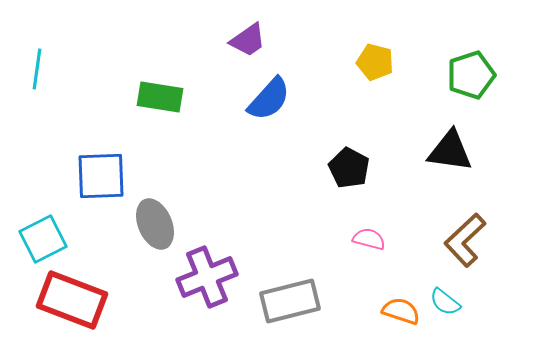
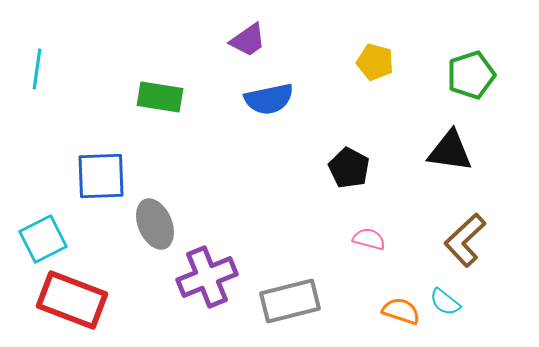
blue semicircle: rotated 36 degrees clockwise
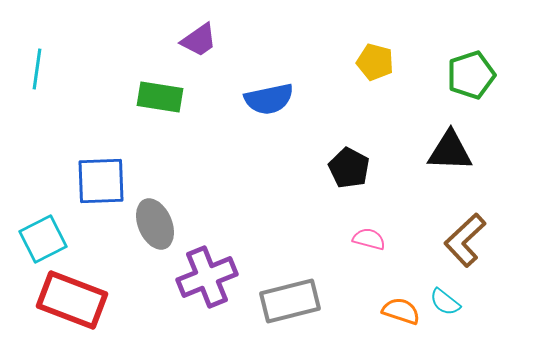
purple trapezoid: moved 49 px left
black triangle: rotated 6 degrees counterclockwise
blue square: moved 5 px down
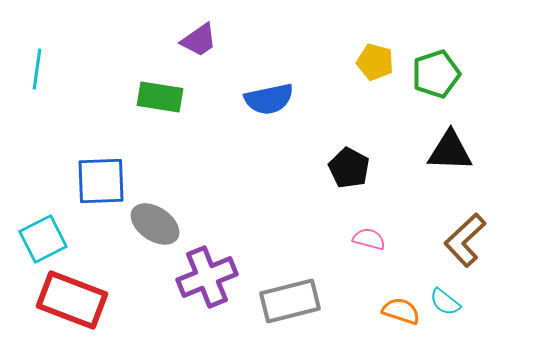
green pentagon: moved 35 px left, 1 px up
gray ellipse: rotated 33 degrees counterclockwise
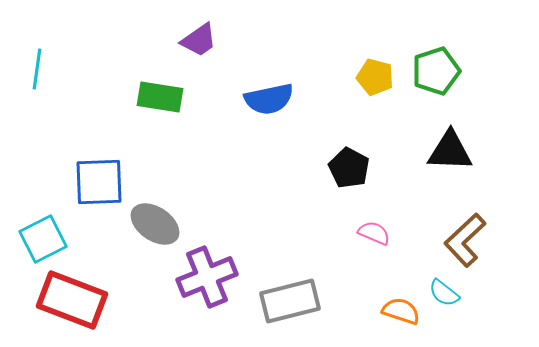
yellow pentagon: moved 15 px down
green pentagon: moved 3 px up
blue square: moved 2 px left, 1 px down
pink semicircle: moved 5 px right, 6 px up; rotated 8 degrees clockwise
cyan semicircle: moved 1 px left, 9 px up
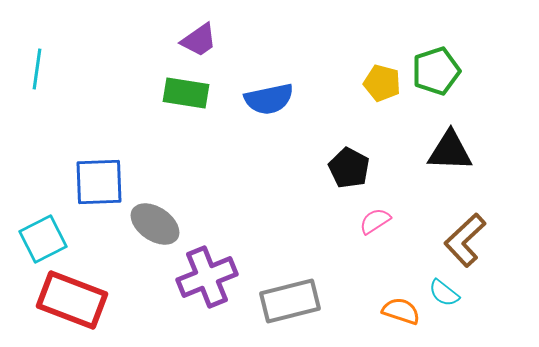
yellow pentagon: moved 7 px right, 6 px down
green rectangle: moved 26 px right, 4 px up
pink semicircle: moved 1 px right, 12 px up; rotated 56 degrees counterclockwise
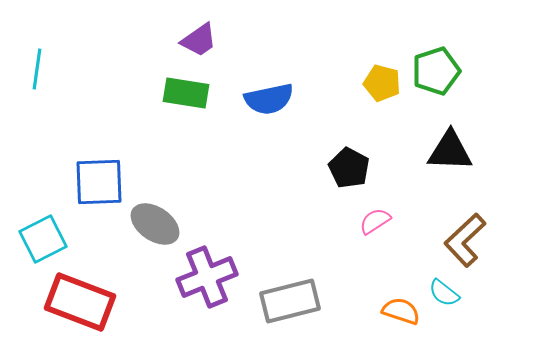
red rectangle: moved 8 px right, 2 px down
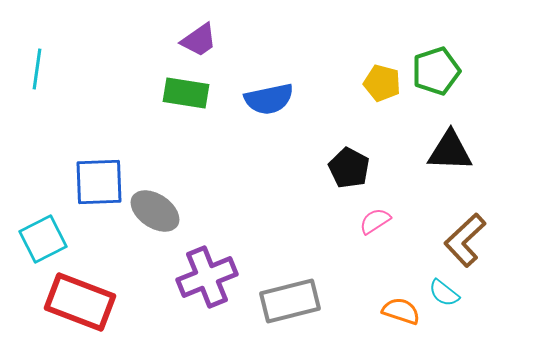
gray ellipse: moved 13 px up
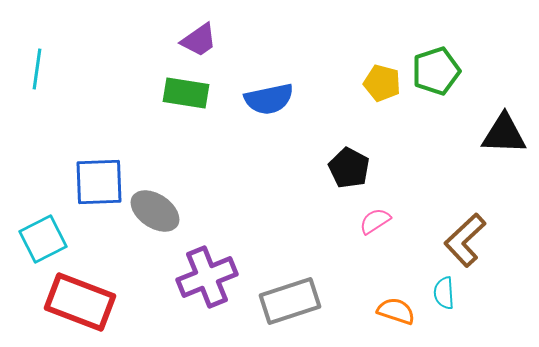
black triangle: moved 54 px right, 17 px up
cyan semicircle: rotated 48 degrees clockwise
gray rectangle: rotated 4 degrees counterclockwise
orange semicircle: moved 5 px left
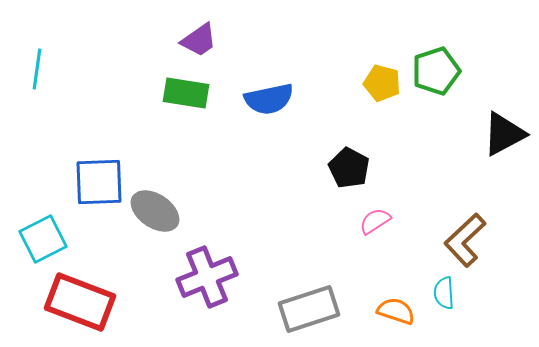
black triangle: rotated 30 degrees counterclockwise
gray rectangle: moved 19 px right, 8 px down
